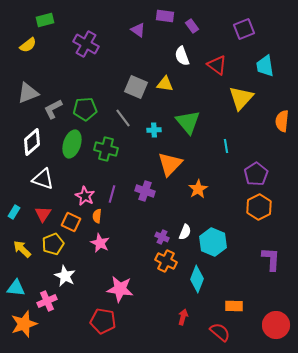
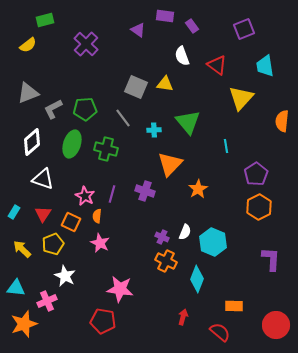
purple cross at (86, 44): rotated 15 degrees clockwise
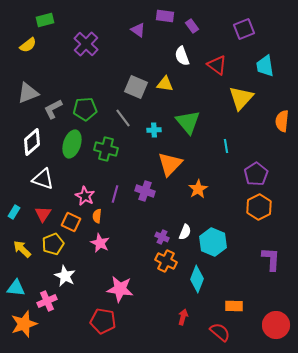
purple line at (112, 194): moved 3 px right
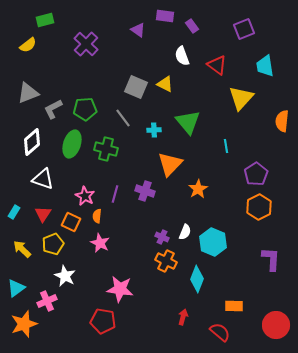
yellow triangle at (165, 84): rotated 18 degrees clockwise
cyan triangle at (16, 288): rotated 42 degrees counterclockwise
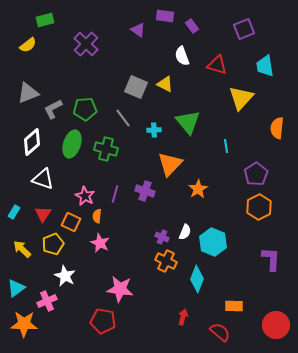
red triangle at (217, 65): rotated 20 degrees counterclockwise
orange semicircle at (282, 121): moved 5 px left, 7 px down
orange star at (24, 324): rotated 20 degrees clockwise
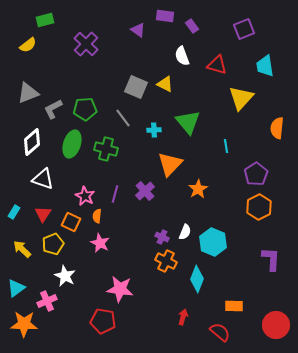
purple cross at (145, 191): rotated 30 degrees clockwise
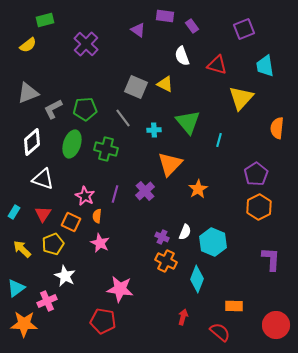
cyan line at (226, 146): moved 7 px left, 6 px up; rotated 24 degrees clockwise
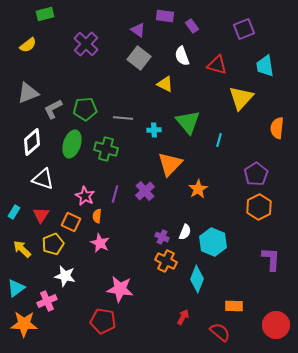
green rectangle at (45, 20): moved 6 px up
gray square at (136, 87): moved 3 px right, 29 px up; rotated 15 degrees clockwise
gray line at (123, 118): rotated 48 degrees counterclockwise
red triangle at (43, 214): moved 2 px left, 1 px down
white star at (65, 276): rotated 15 degrees counterclockwise
red arrow at (183, 317): rotated 14 degrees clockwise
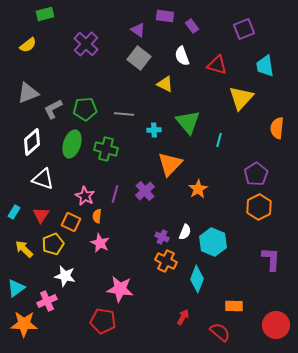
gray line at (123, 118): moved 1 px right, 4 px up
yellow arrow at (22, 249): moved 2 px right
